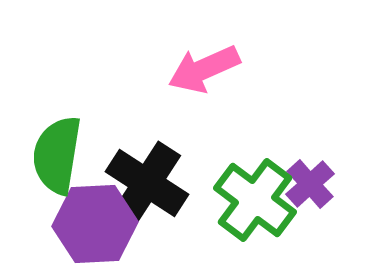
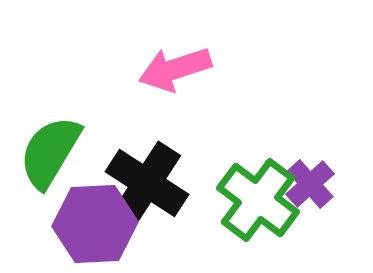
pink arrow: moved 29 px left; rotated 6 degrees clockwise
green semicircle: moved 7 px left, 3 px up; rotated 22 degrees clockwise
green cross: moved 3 px right
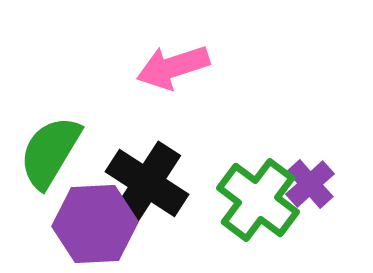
pink arrow: moved 2 px left, 2 px up
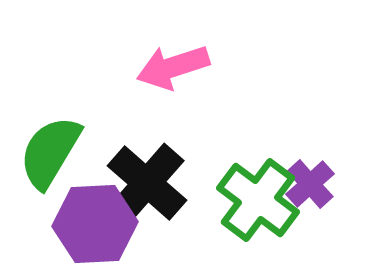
black cross: rotated 8 degrees clockwise
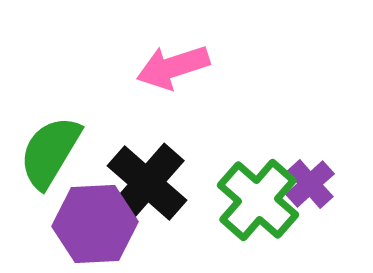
green cross: rotated 4 degrees clockwise
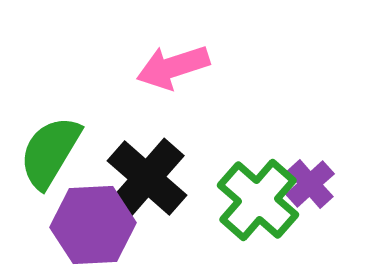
black cross: moved 5 px up
purple hexagon: moved 2 px left, 1 px down
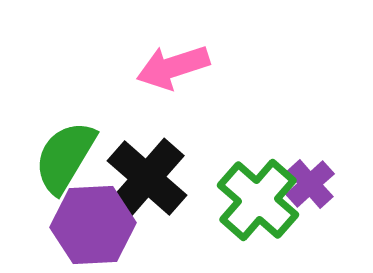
green semicircle: moved 15 px right, 5 px down
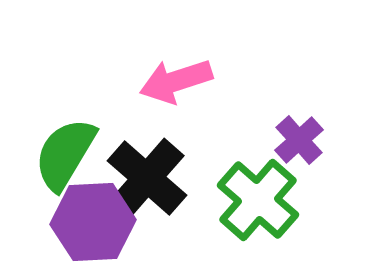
pink arrow: moved 3 px right, 14 px down
green semicircle: moved 3 px up
purple cross: moved 11 px left, 44 px up
purple hexagon: moved 3 px up
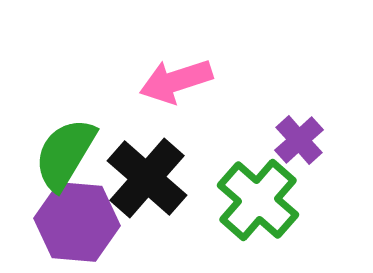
purple hexagon: moved 16 px left; rotated 8 degrees clockwise
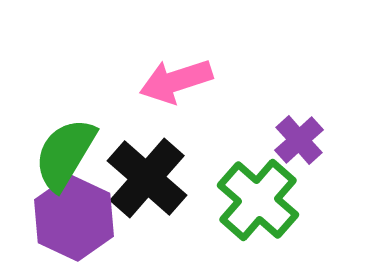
purple hexagon: moved 3 px left, 4 px up; rotated 20 degrees clockwise
